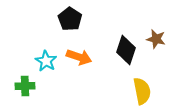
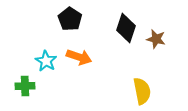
black diamond: moved 22 px up
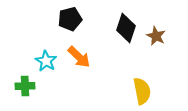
black pentagon: rotated 25 degrees clockwise
brown star: moved 3 px up; rotated 12 degrees clockwise
orange arrow: rotated 25 degrees clockwise
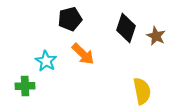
orange arrow: moved 4 px right, 3 px up
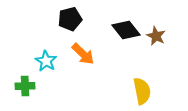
black diamond: moved 2 px down; rotated 56 degrees counterclockwise
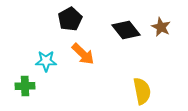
black pentagon: rotated 15 degrees counterclockwise
brown star: moved 5 px right, 9 px up
cyan star: rotated 30 degrees counterclockwise
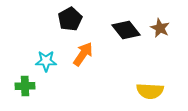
brown star: moved 1 px left, 1 px down
orange arrow: rotated 100 degrees counterclockwise
yellow semicircle: moved 8 px right; rotated 104 degrees clockwise
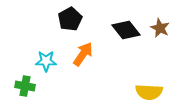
green cross: rotated 12 degrees clockwise
yellow semicircle: moved 1 px left, 1 px down
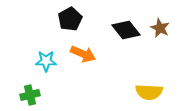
orange arrow: rotated 80 degrees clockwise
green cross: moved 5 px right, 9 px down; rotated 24 degrees counterclockwise
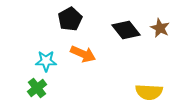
green cross: moved 7 px right, 7 px up; rotated 24 degrees counterclockwise
